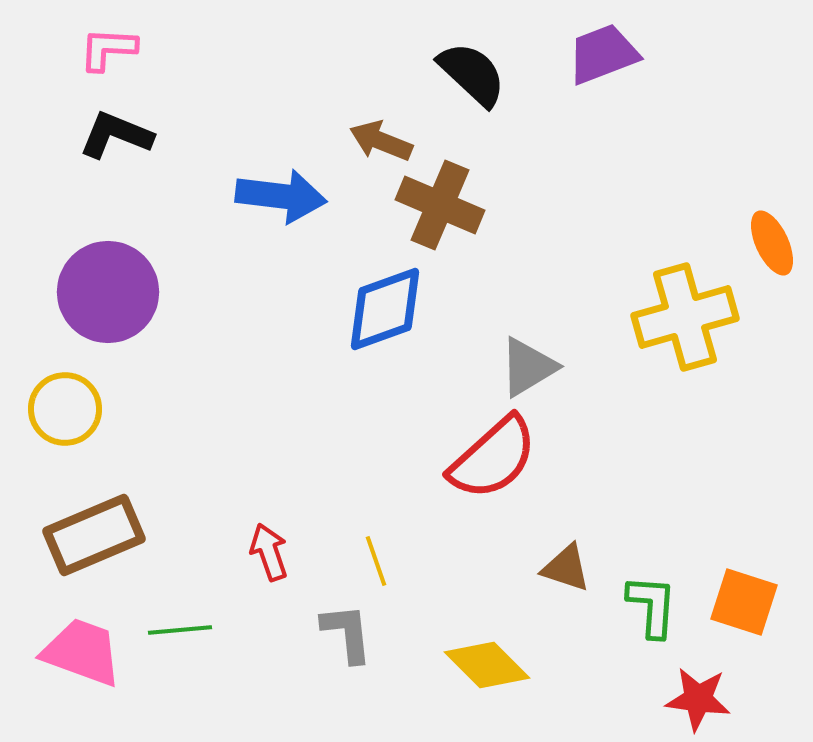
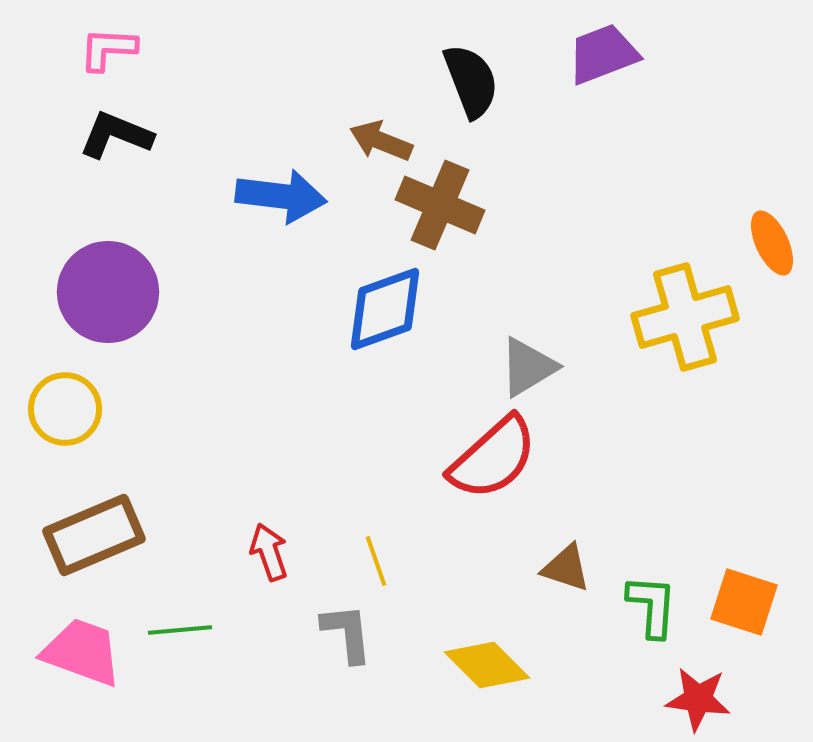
black semicircle: moved 1 px left, 7 px down; rotated 26 degrees clockwise
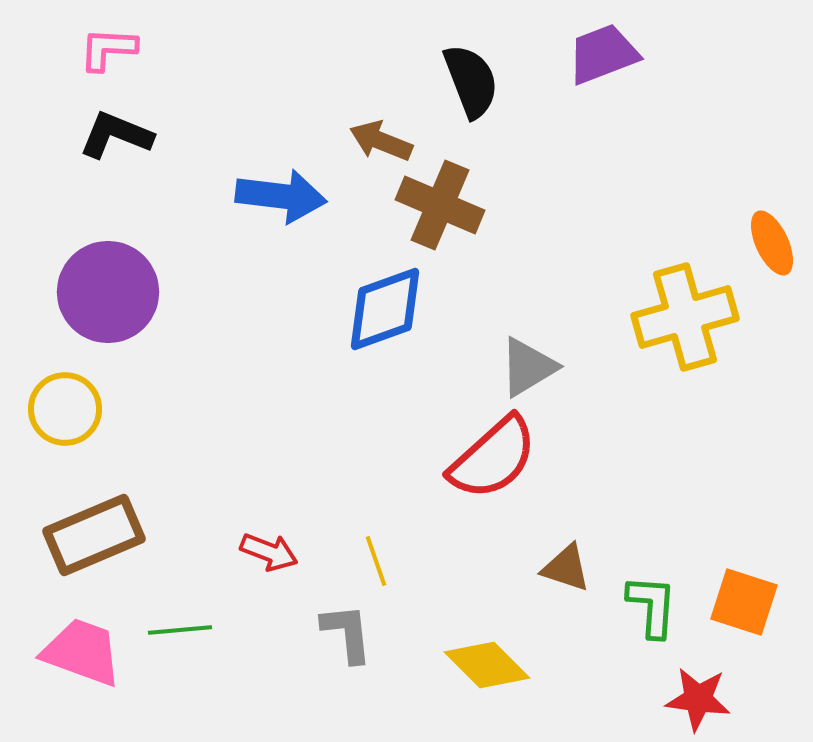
red arrow: rotated 130 degrees clockwise
